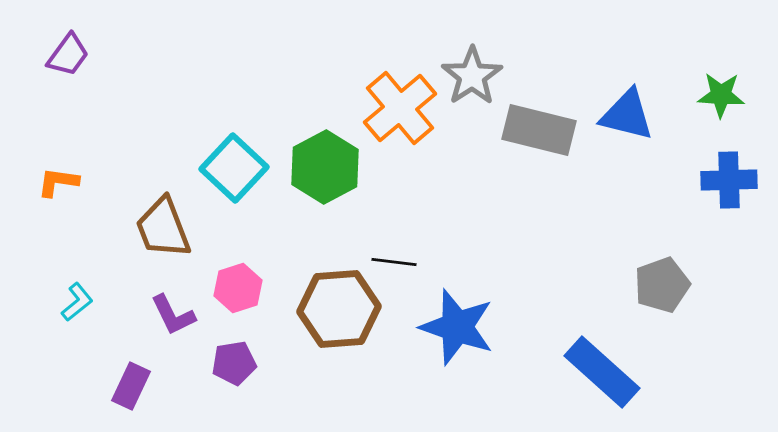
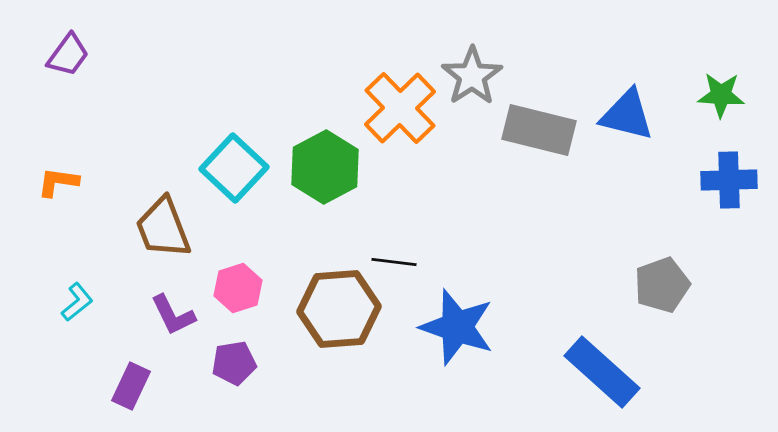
orange cross: rotated 4 degrees counterclockwise
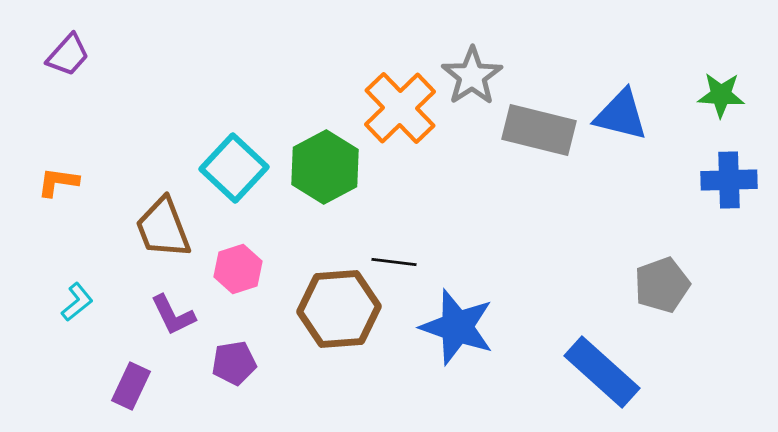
purple trapezoid: rotated 6 degrees clockwise
blue triangle: moved 6 px left
pink hexagon: moved 19 px up
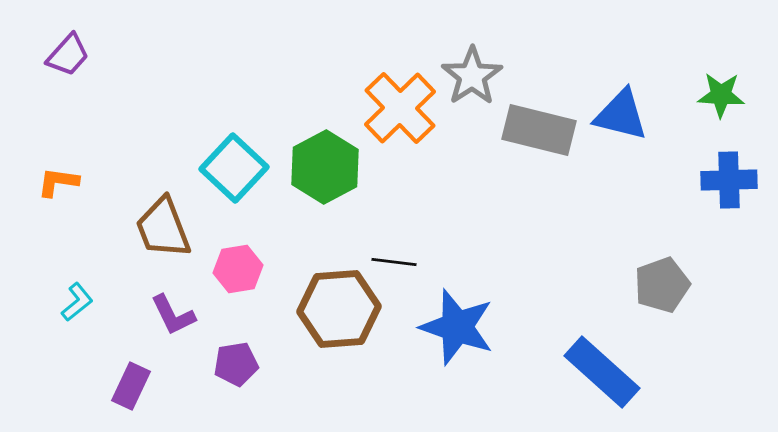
pink hexagon: rotated 9 degrees clockwise
purple pentagon: moved 2 px right, 1 px down
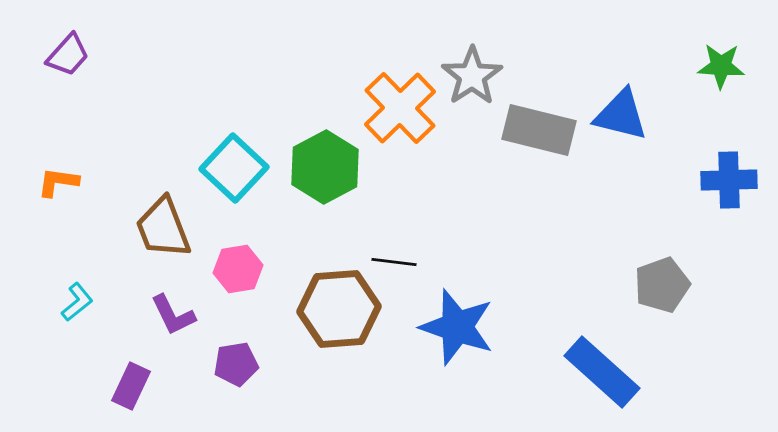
green star: moved 29 px up
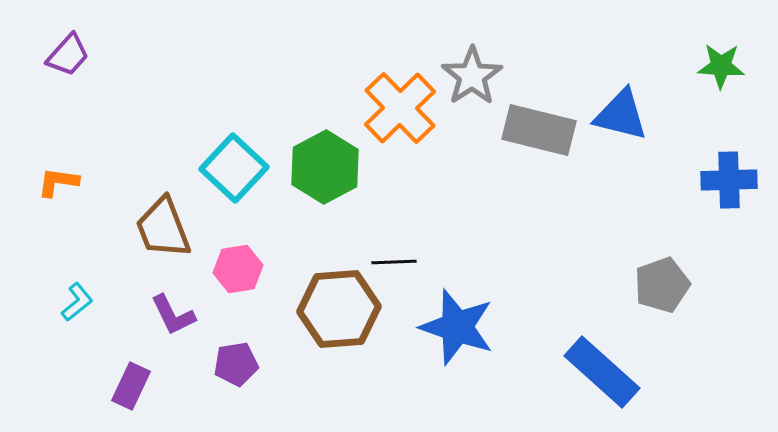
black line: rotated 9 degrees counterclockwise
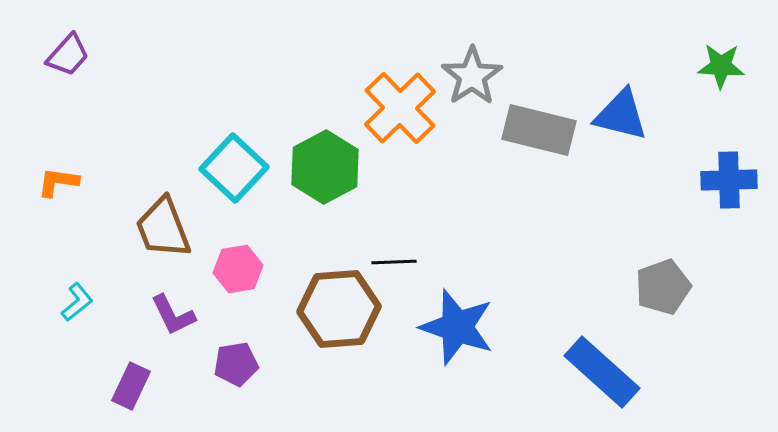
gray pentagon: moved 1 px right, 2 px down
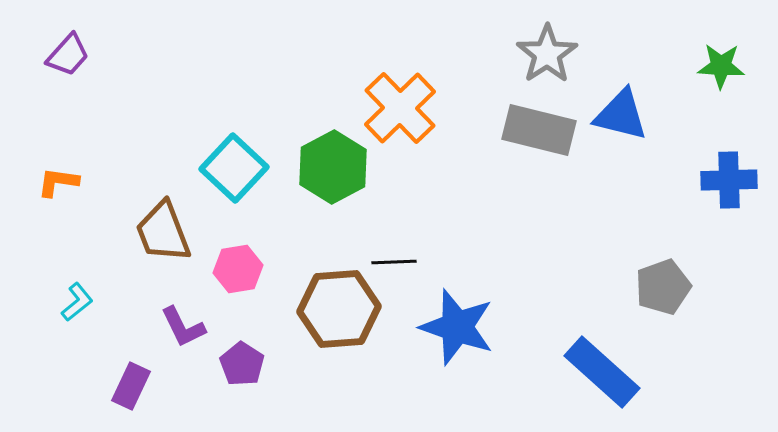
gray star: moved 75 px right, 22 px up
green hexagon: moved 8 px right
brown trapezoid: moved 4 px down
purple L-shape: moved 10 px right, 12 px down
purple pentagon: moved 6 px right; rotated 30 degrees counterclockwise
